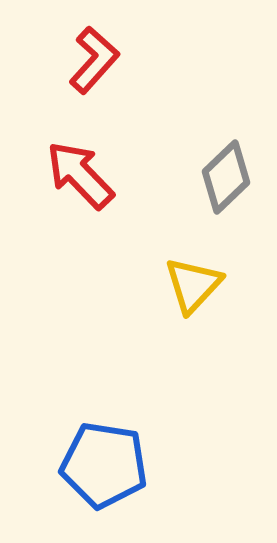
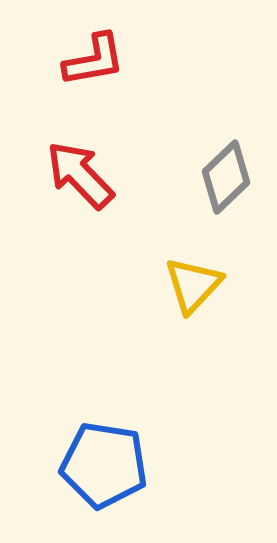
red L-shape: rotated 38 degrees clockwise
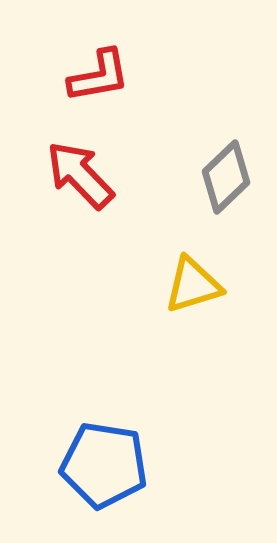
red L-shape: moved 5 px right, 16 px down
yellow triangle: rotated 30 degrees clockwise
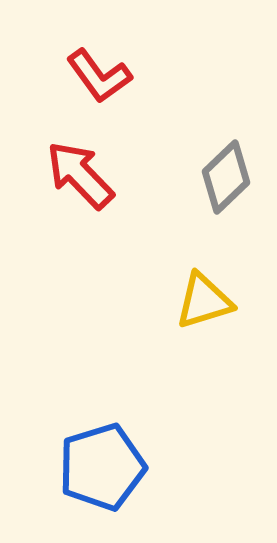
red L-shape: rotated 64 degrees clockwise
yellow triangle: moved 11 px right, 16 px down
blue pentagon: moved 2 px left, 2 px down; rotated 26 degrees counterclockwise
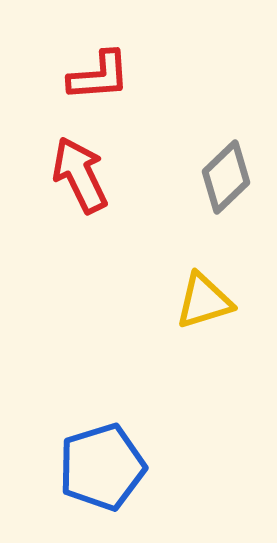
red L-shape: rotated 58 degrees counterclockwise
red arrow: rotated 18 degrees clockwise
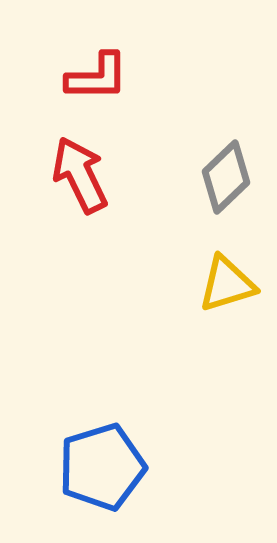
red L-shape: moved 2 px left, 1 px down; rotated 4 degrees clockwise
yellow triangle: moved 23 px right, 17 px up
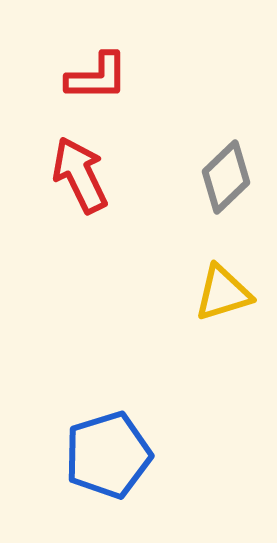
yellow triangle: moved 4 px left, 9 px down
blue pentagon: moved 6 px right, 12 px up
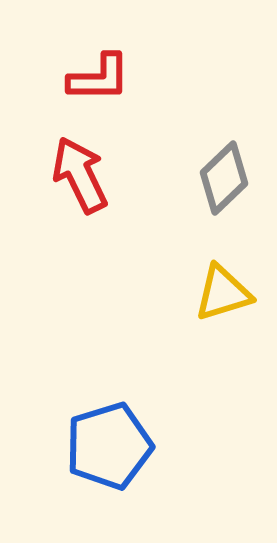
red L-shape: moved 2 px right, 1 px down
gray diamond: moved 2 px left, 1 px down
blue pentagon: moved 1 px right, 9 px up
